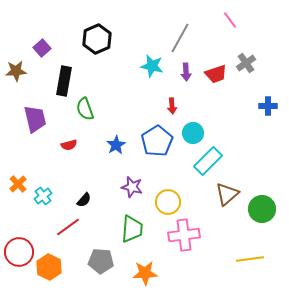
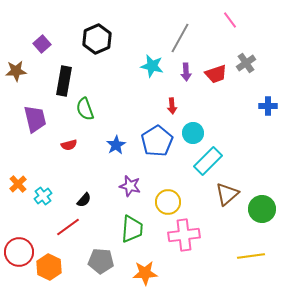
purple square: moved 4 px up
purple star: moved 2 px left, 1 px up
yellow line: moved 1 px right, 3 px up
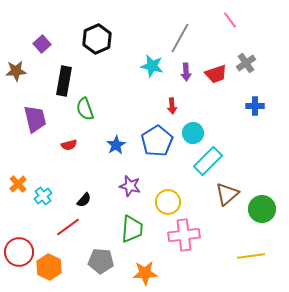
blue cross: moved 13 px left
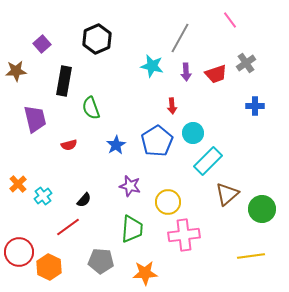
green semicircle: moved 6 px right, 1 px up
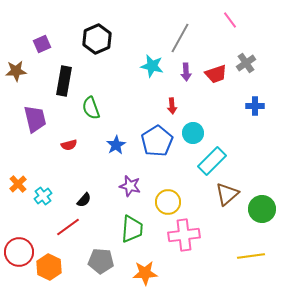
purple square: rotated 18 degrees clockwise
cyan rectangle: moved 4 px right
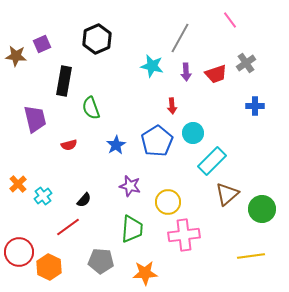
brown star: moved 15 px up; rotated 10 degrees clockwise
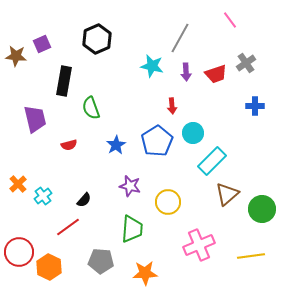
pink cross: moved 15 px right, 10 px down; rotated 16 degrees counterclockwise
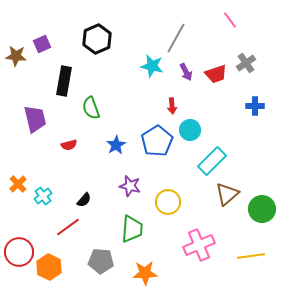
gray line: moved 4 px left
purple arrow: rotated 24 degrees counterclockwise
cyan circle: moved 3 px left, 3 px up
